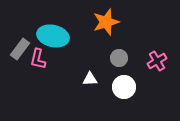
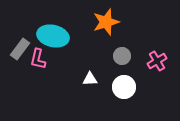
gray circle: moved 3 px right, 2 px up
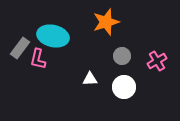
gray rectangle: moved 1 px up
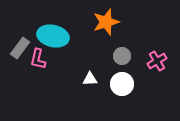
white circle: moved 2 px left, 3 px up
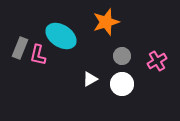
cyan ellipse: moved 8 px right; rotated 20 degrees clockwise
gray rectangle: rotated 15 degrees counterclockwise
pink L-shape: moved 4 px up
white triangle: rotated 28 degrees counterclockwise
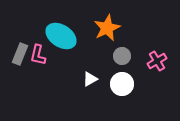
orange star: moved 1 px right, 6 px down; rotated 8 degrees counterclockwise
gray rectangle: moved 6 px down
